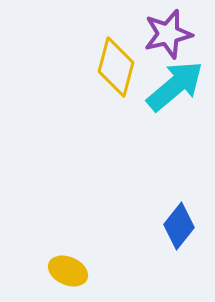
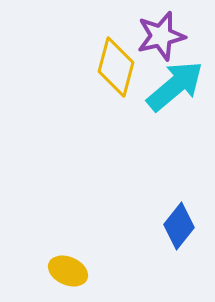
purple star: moved 7 px left, 2 px down
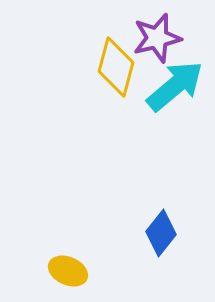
purple star: moved 4 px left, 2 px down
blue diamond: moved 18 px left, 7 px down
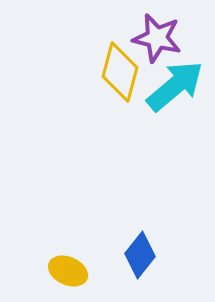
purple star: rotated 27 degrees clockwise
yellow diamond: moved 4 px right, 5 px down
blue diamond: moved 21 px left, 22 px down
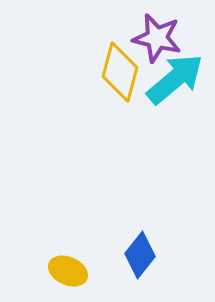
cyan arrow: moved 7 px up
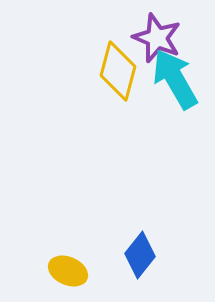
purple star: rotated 9 degrees clockwise
yellow diamond: moved 2 px left, 1 px up
cyan arrow: rotated 80 degrees counterclockwise
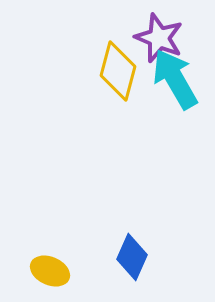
purple star: moved 2 px right
blue diamond: moved 8 px left, 2 px down; rotated 15 degrees counterclockwise
yellow ellipse: moved 18 px left
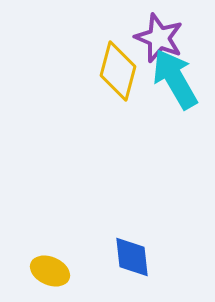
blue diamond: rotated 30 degrees counterclockwise
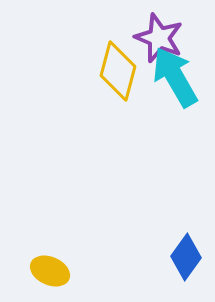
cyan arrow: moved 2 px up
blue diamond: moved 54 px right; rotated 42 degrees clockwise
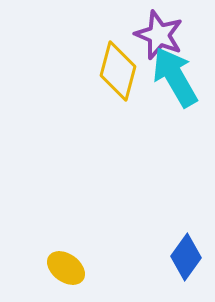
purple star: moved 3 px up
yellow ellipse: moved 16 px right, 3 px up; rotated 12 degrees clockwise
